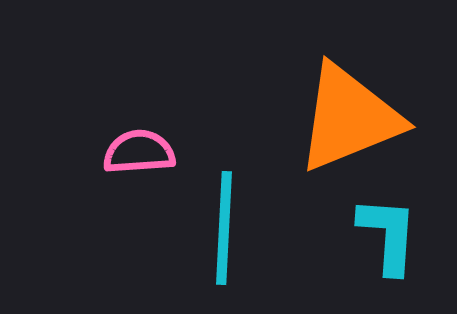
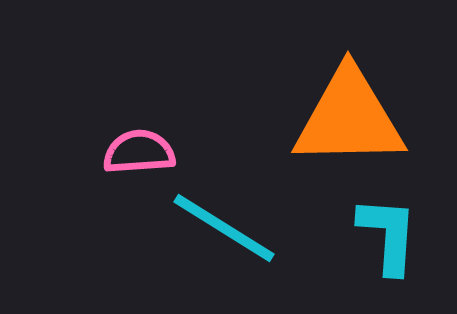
orange triangle: rotated 21 degrees clockwise
cyan line: rotated 61 degrees counterclockwise
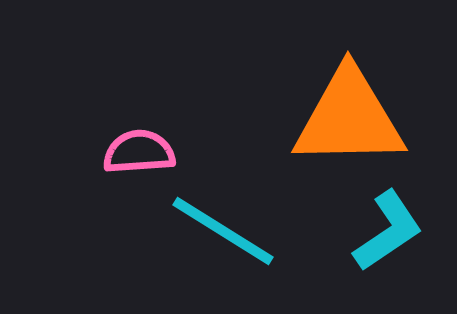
cyan line: moved 1 px left, 3 px down
cyan L-shape: moved 4 px up; rotated 52 degrees clockwise
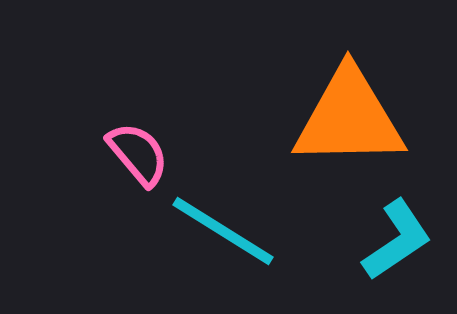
pink semicircle: moved 1 px left, 2 px down; rotated 54 degrees clockwise
cyan L-shape: moved 9 px right, 9 px down
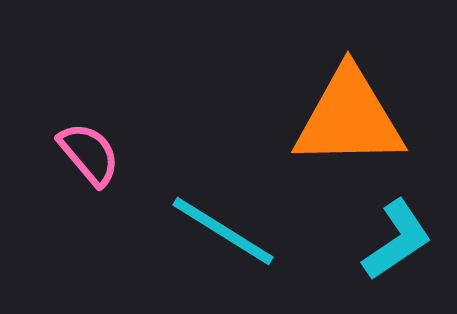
pink semicircle: moved 49 px left
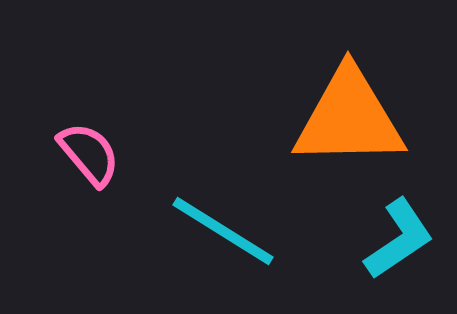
cyan L-shape: moved 2 px right, 1 px up
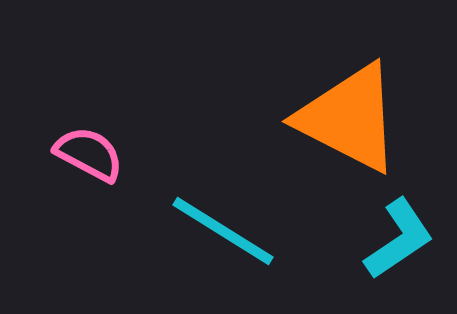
orange triangle: rotated 28 degrees clockwise
pink semicircle: rotated 22 degrees counterclockwise
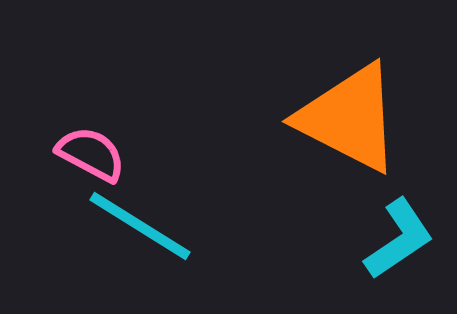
pink semicircle: moved 2 px right
cyan line: moved 83 px left, 5 px up
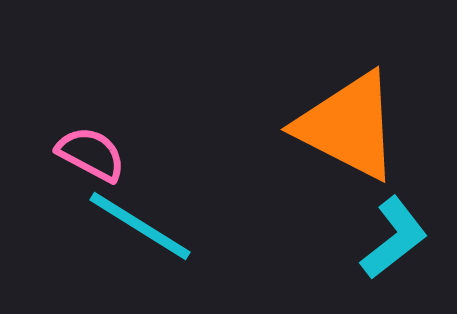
orange triangle: moved 1 px left, 8 px down
cyan L-shape: moved 5 px left, 1 px up; rotated 4 degrees counterclockwise
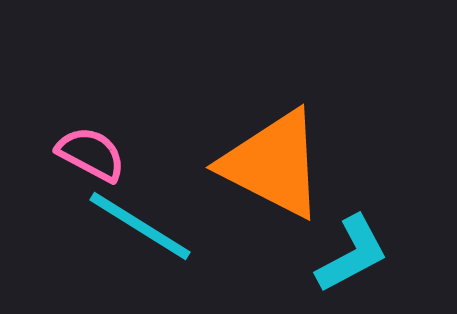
orange triangle: moved 75 px left, 38 px down
cyan L-shape: moved 42 px left, 16 px down; rotated 10 degrees clockwise
